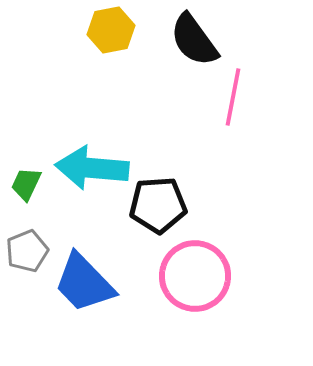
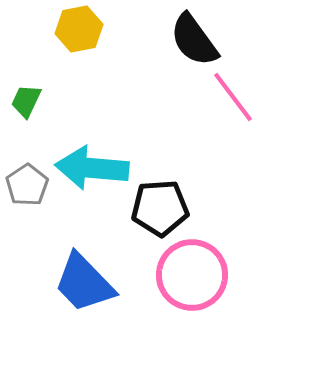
yellow hexagon: moved 32 px left, 1 px up
pink line: rotated 48 degrees counterclockwise
green trapezoid: moved 83 px up
black pentagon: moved 2 px right, 3 px down
gray pentagon: moved 66 px up; rotated 12 degrees counterclockwise
pink circle: moved 3 px left, 1 px up
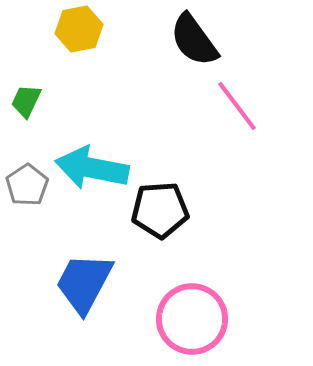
pink line: moved 4 px right, 9 px down
cyan arrow: rotated 6 degrees clockwise
black pentagon: moved 2 px down
pink circle: moved 44 px down
blue trapezoid: rotated 72 degrees clockwise
